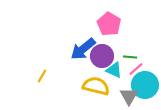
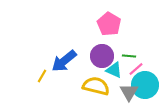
blue arrow: moved 19 px left, 12 px down
green line: moved 1 px left, 1 px up
gray triangle: moved 4 px up
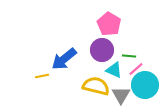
purple circle: moved 6 px up
blue arrow: moved 2 px up
yellow line: rotated 48 degrees clockwise
gray triangle: moved 8 px left, 3 px down
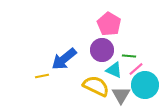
yellow semicircle: rotated 12 degrees clockwise
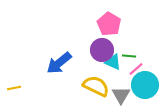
blue arrow: moved 5 px left, 4 px down
cyan triangle: moved 1 px left, 8 px up
yellow line: moved 28 px left, 12 px down
